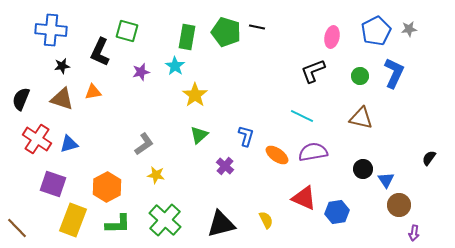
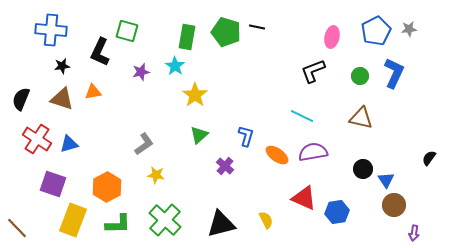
brown circle at (399, 205): moved 5 px left
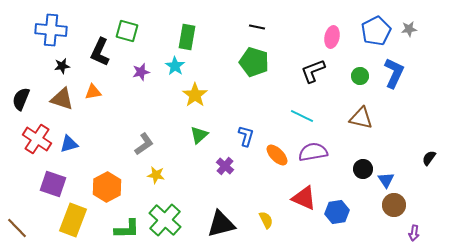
green pentagon at (226, 32): moved 28 px right, 30 px down
orange ellipse at (277, 155): rotated 10 degrees clockwise
green L-shape at (118, 224): moved 9 px right, 5 px down
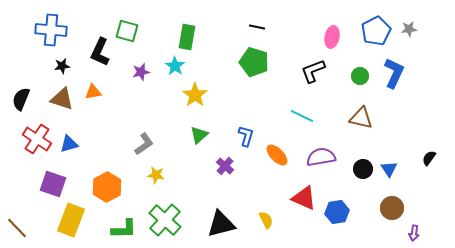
purple semicircle at (313, 152): moved 8 px right, 5 px down
blue triangle at (386, 180): moved 3 px right, 11 px up
brown circle at (394, 205): moved 2 px left, 3 px down
yellow rectangle at (73, 220): moved 2 px left
green L-shape at (127, 229): moved 3 px left
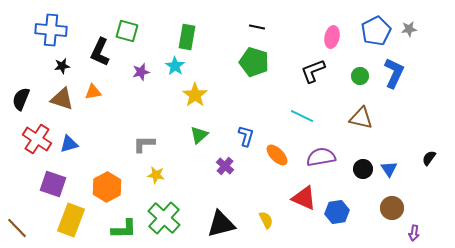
gray L-shape at (144, 144): rotated 145 degrees counterclockwise
green cross at (165, 220): moved 1 px left, 2 px up
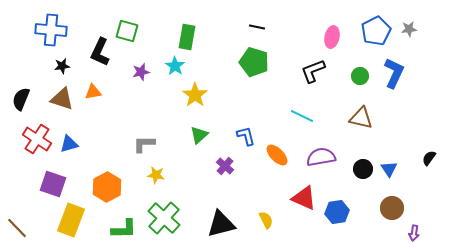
blue L-shape at (246, 136): rotated 30 degrees counterclockwise
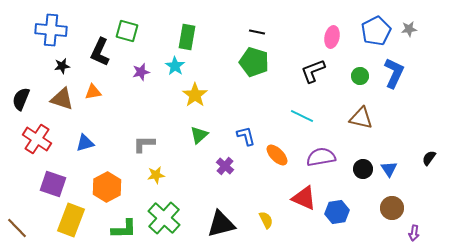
black line at (257, 27): moved 5 px down
blue triangle at (69, 144): moved 16 px right, 1 px up
yellow star at (156, 175): rotated 18 degrees counterclockwise
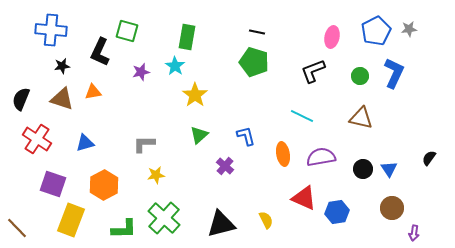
orange ellipse at (277, 155): moved 6 px right, 1 px up; rotated 35 degrees clockwise
orange hexagon at (107, 187): moved 3 px left, 2 px up
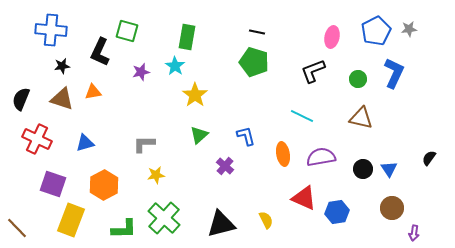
green circle at (360, 76): moved 2 px left, 3 px down
red cross at (37, 139): rotated 8 degrees counterclockwise
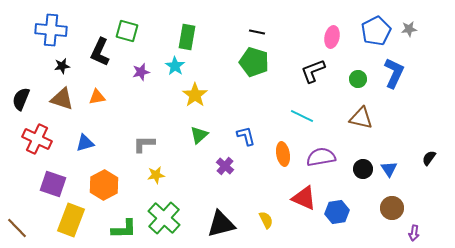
orange triangle at (93, 92): moved 4 px right, 5 px down
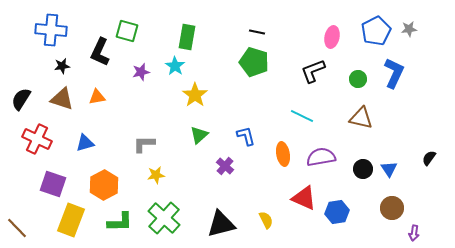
black semicircle at (21, 99): rotated 10 degrees clockwise
green L-shape at (124, 229): moved 4 px left, 7 px up
